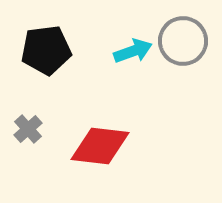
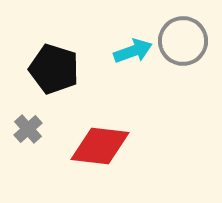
black pentagon: moved 8 px right, 19 px down; rotated 24 degrees clockwise
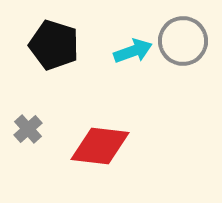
black pentagon: moved 24 px up
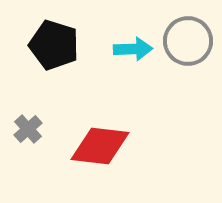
gray circle: moved 5 px right
cyan arrow: moved 2 px up; rotated 18 degrees clockwise
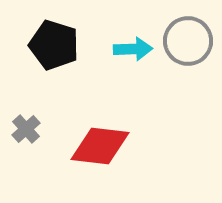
gray cross: moved 2 px left
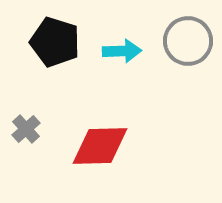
black pentagon: moved 1 px right, 3 px up
cyan arrow: moved 11 px left, 2 px down
red diamond: rotated 8 degrees counterclockwise
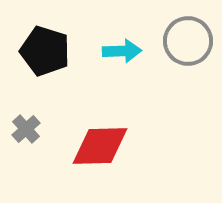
black pentagon: moved 10 px left, 9 px down
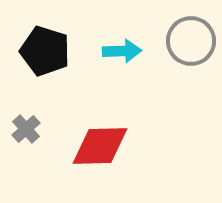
gray circle: moved 3 px right
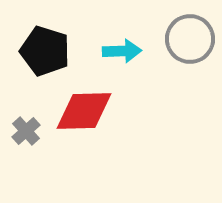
gray circle: moved 1 px left, 2 px up
gray cross: moved 2 px down
red diamond: moved 16 px left, 35 px up
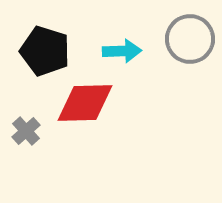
red diamond: moved 1 px right, 8 px up
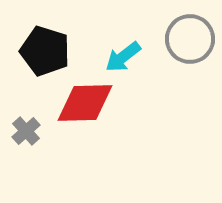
cyan arrow: moved 1 px right, 6 px down; rotated 144 degrees clockwise
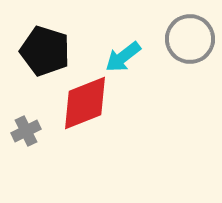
red diamond: rotated 20 degrees counterclockwise
gray cross: rotated 16 degrees clockwise
